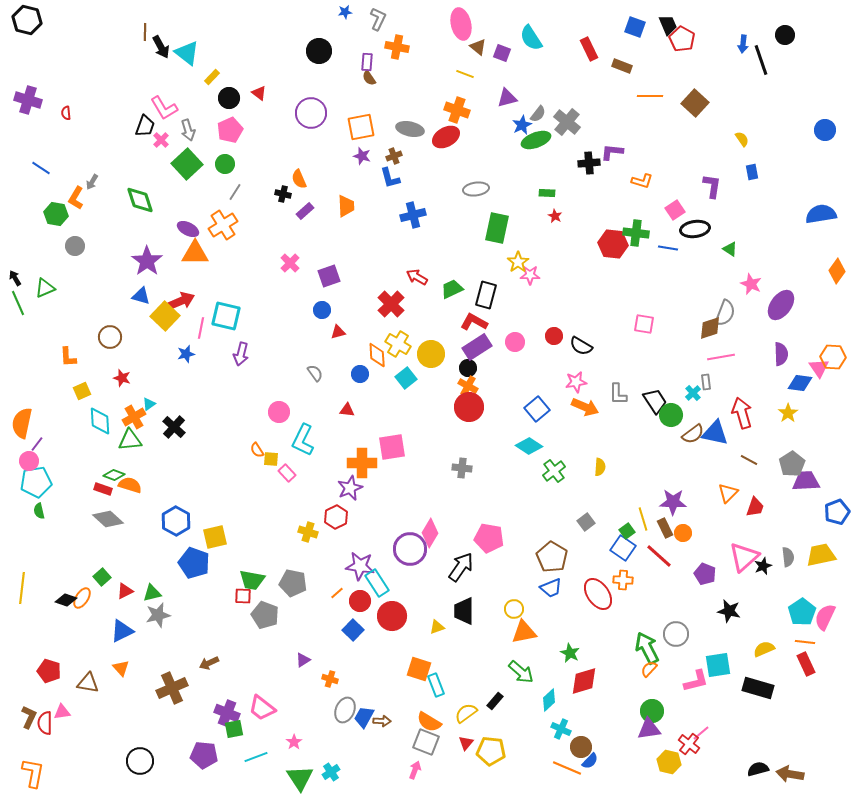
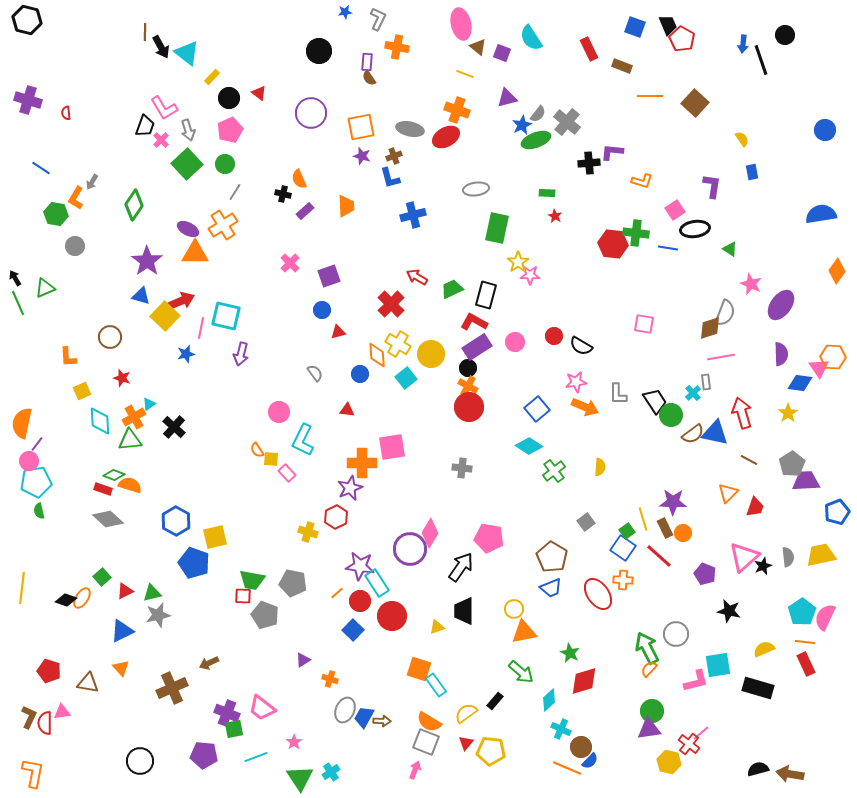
green diamond at (140, 200): moved 6 px left, 5 px down; rotated 52 degrees clockwise
cyan rectangle at (436, 685): rotated 15 degrees counterclockwise
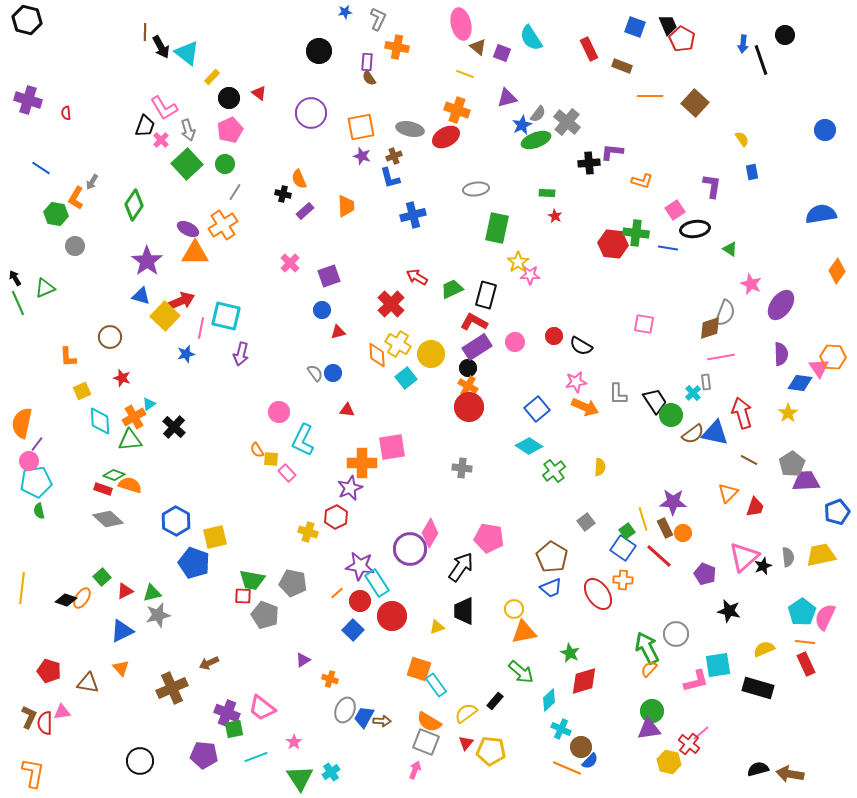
blue circle at (360, 374): moved 27 px left, 1 px up
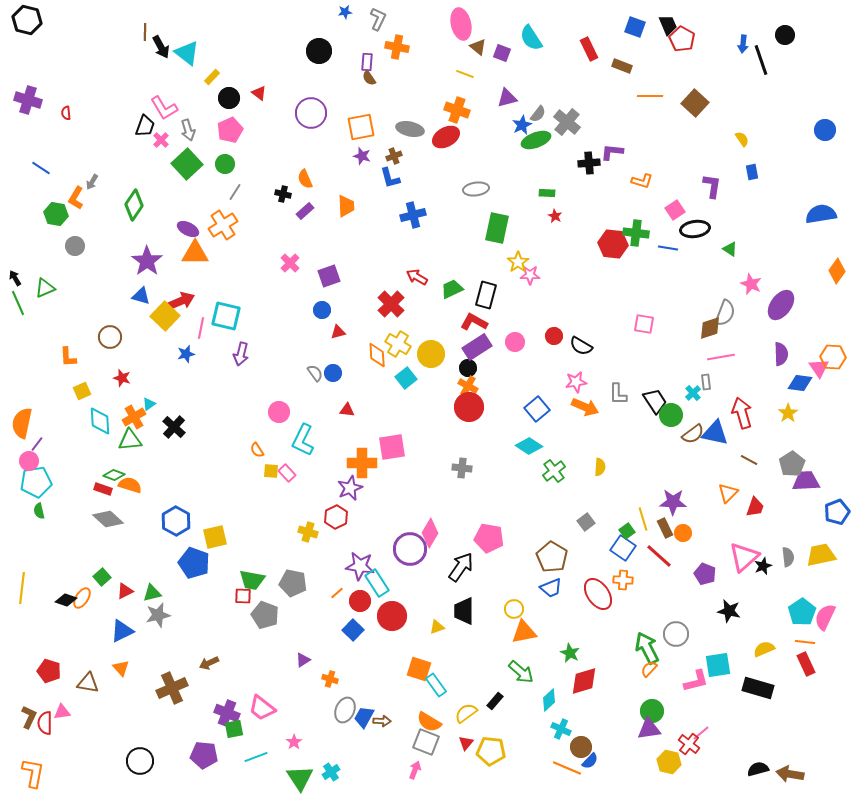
orange semicircle at (299, 179): moved 6 px right
yellow square at (271, 459): moved 12 px down
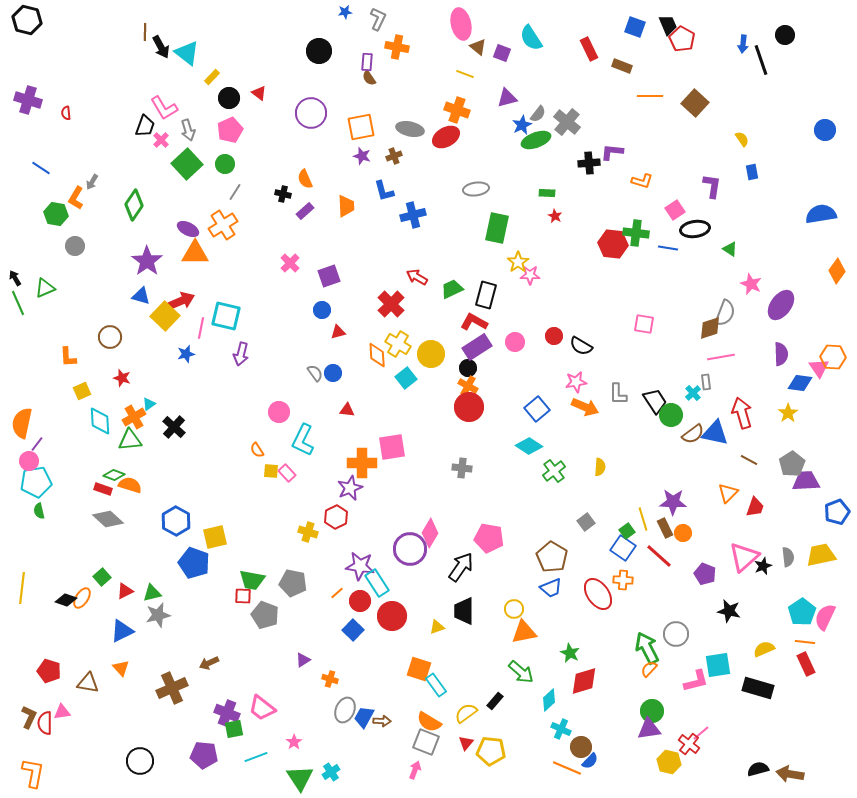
blue L-shape at (390, 178): moved 6 px left, 13 px down
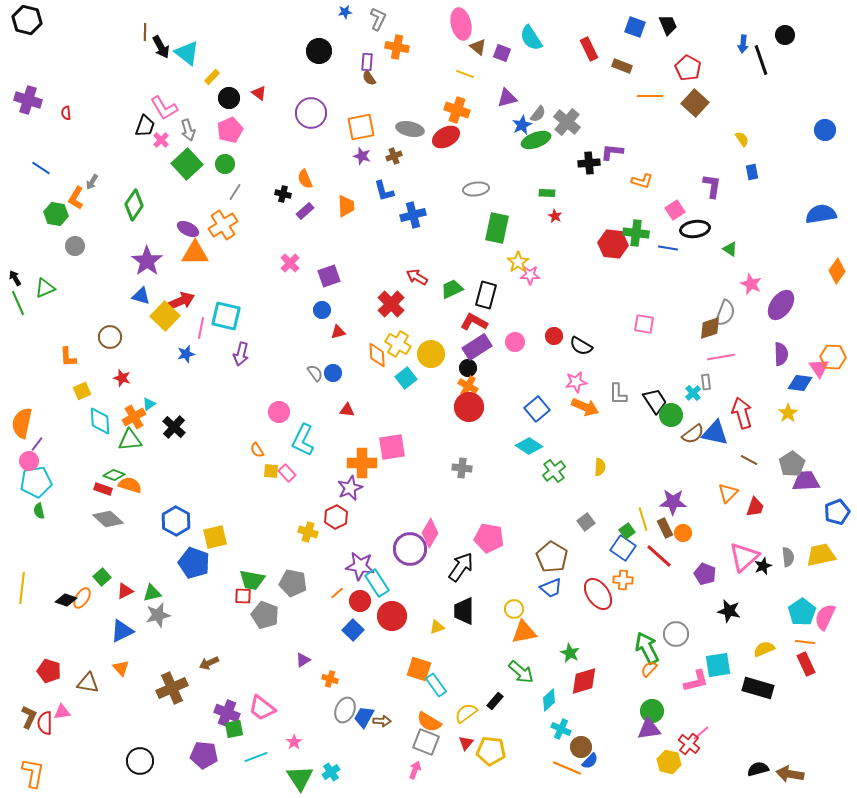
red pentagon at (682, 39): moved 6 px right, 29 px down
